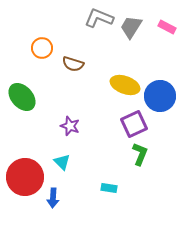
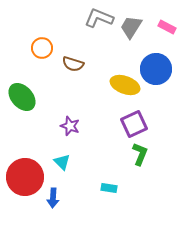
blue circle: moved 4 px left, 27 px up
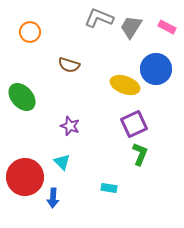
orange circle: moved 12 px left, 16 px up
brown semicircle: moved 4 px left, 1 px down
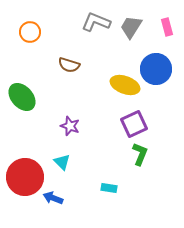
gray L-shape: moved 3 px left, 4 px down
pink rectangle: rotated 48 degrees clockwise
blue arrow: rotated 108 degrees clockwise
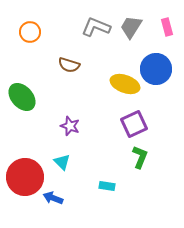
gray L-shape: moved 5 px down
yellow ellipse: moved 1 px up
green L-shape: moved 3 px down
cyan rectangle: moved 2 px left, 2 px up
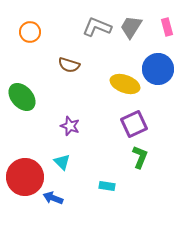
gray L-shape: moved 1 px right
blue circle: moved 2 px right
